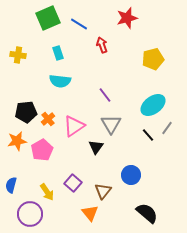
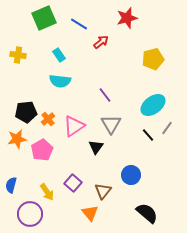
green square: moved 4 px left
red arrow: moved 1 px left, 3 px up; rotated 70 degrees clockwise
cyan rectangle: moved 1 px right, 2 px down; rotated 16 degrees counterclockwise
orange star: moved 2 px up
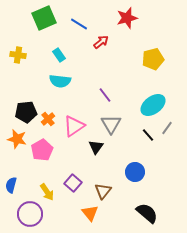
orange star: rotated 24 degrees clockwise
blue circle: moved 4 px right, 3 px up
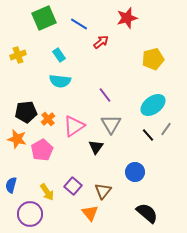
yellow cross: rotated 28 degrees counterclockwise
gray line: moved 1 px left, 1 px down
purple square: moved 3 px down
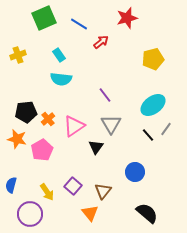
cyan semicircle: moved 1 px right, 2 px up
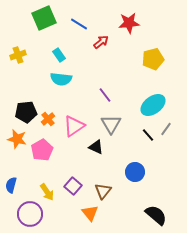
red star: moved 2 px right, 5 px down; rotated 10 degrees clockwise
black triangle: rotated 42 degrees counterclockwise
black semicircle: moved 9 px right, 2 px down
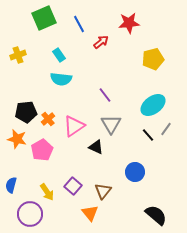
blue line: rotated 30 degrees clockwise
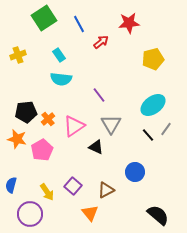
green square: rotated 10 degrees counterclockwise
purple line: moved 6 px left
brown triangle: moved 3 px right, 1 px up; rotated 24 degrees clockwise
black semicircle: moved 2 px right
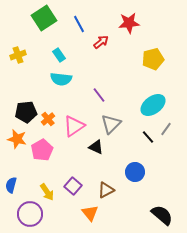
gray triangle: rotated 15 degrees clockwise
black line: moved 2 px down
black semicircle: moved 4 px right
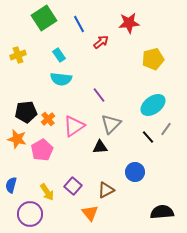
black triangle: moved 4 px right; rotated 28 degrees counterclockwise
black semicircle: moved 3 px up; rotated 45 degrees counterclockwise
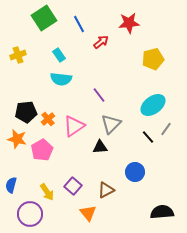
orange triangle: moved 2 px left
